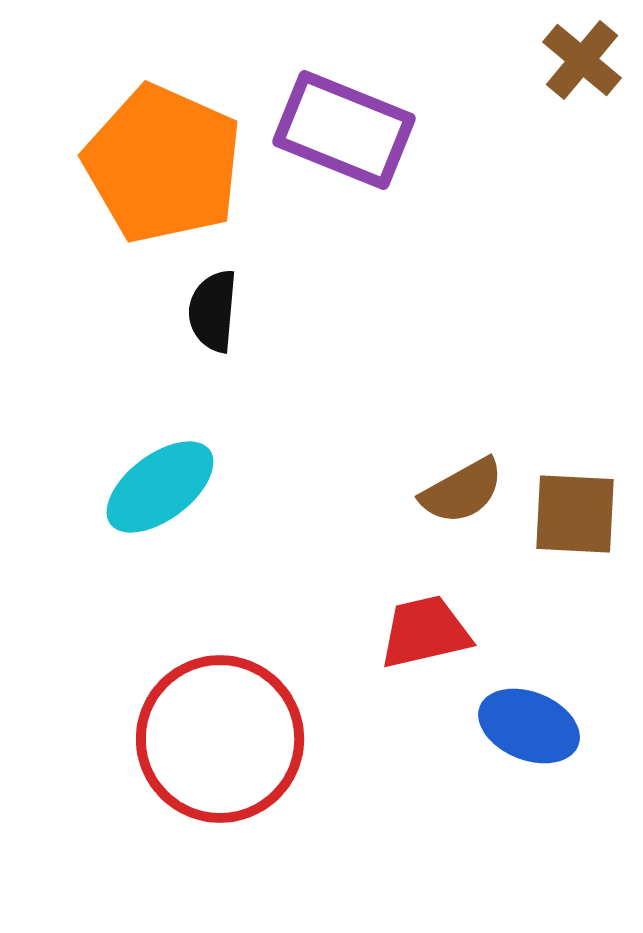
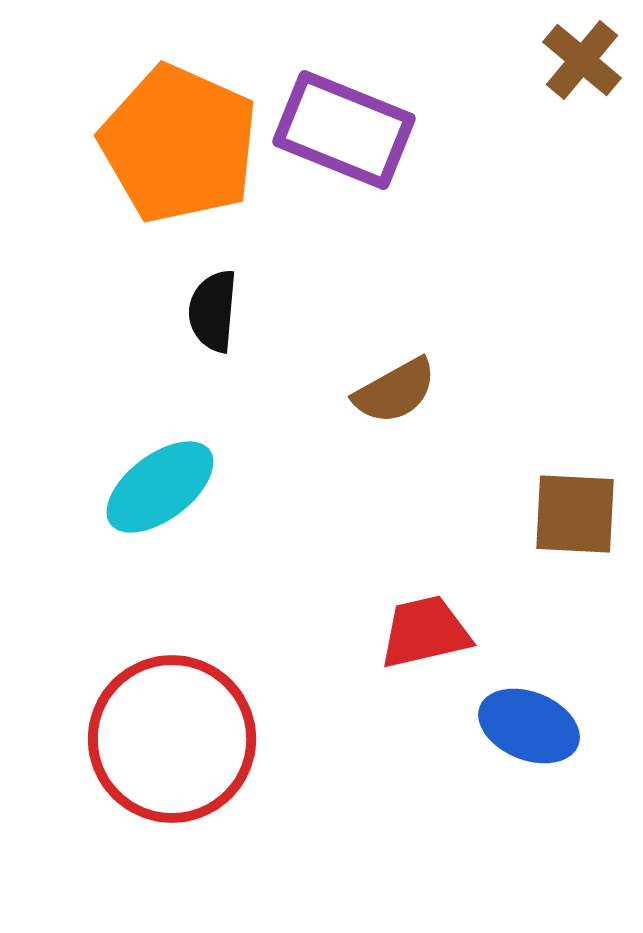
orange pentagon: moved 16 px right, 20 px up
brown semicircle: moved 67 px left, 100 px up
red circle: moved 48 px left
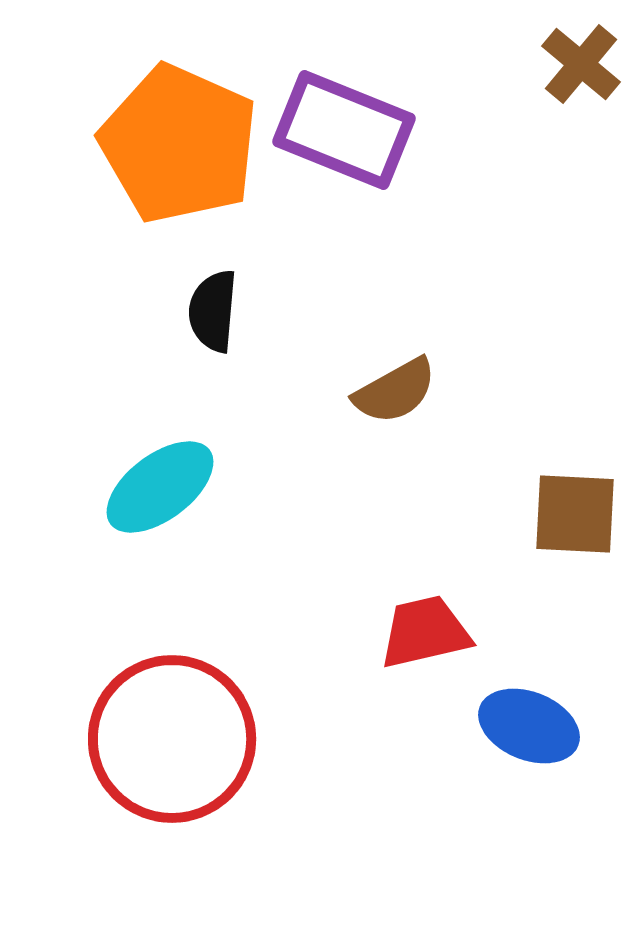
brown cross: moved 1 px left, 4 px down
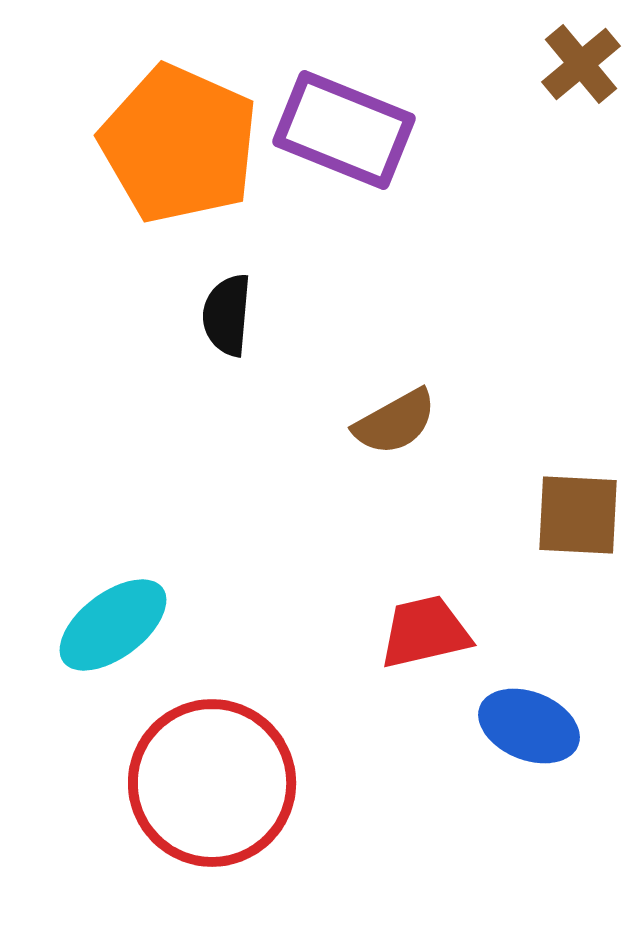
brown cross: rotated 10 degrees clockwise
black semicircle: moved 14 px right, 4 px down
brown semicircle: moved 31 px down
cyan ellipse: moved 47 px left, 138 px down
brown square: moved 3 px right, 1 px down
red circle: moved 40 px right, 44 px down
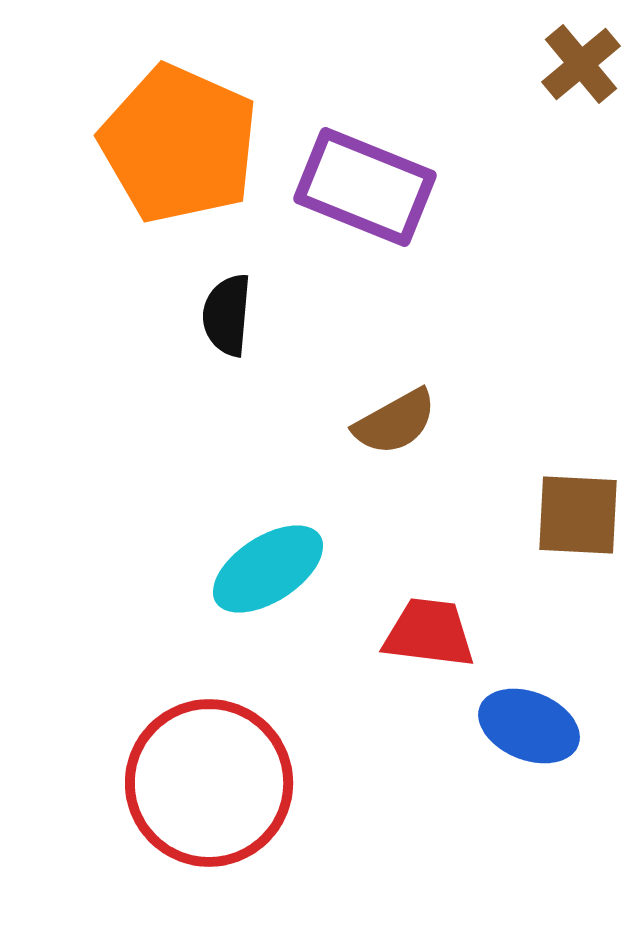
purple rectangle: moved 21 px right, 57 px down
cyan ellipse: moved 155 px right, 56 px up; rotated 4 degrees clockwise
red trapezoid: moved 4 px right, 1 px down; rotated 20 degrees clockwise
red circle: moved 3 px left
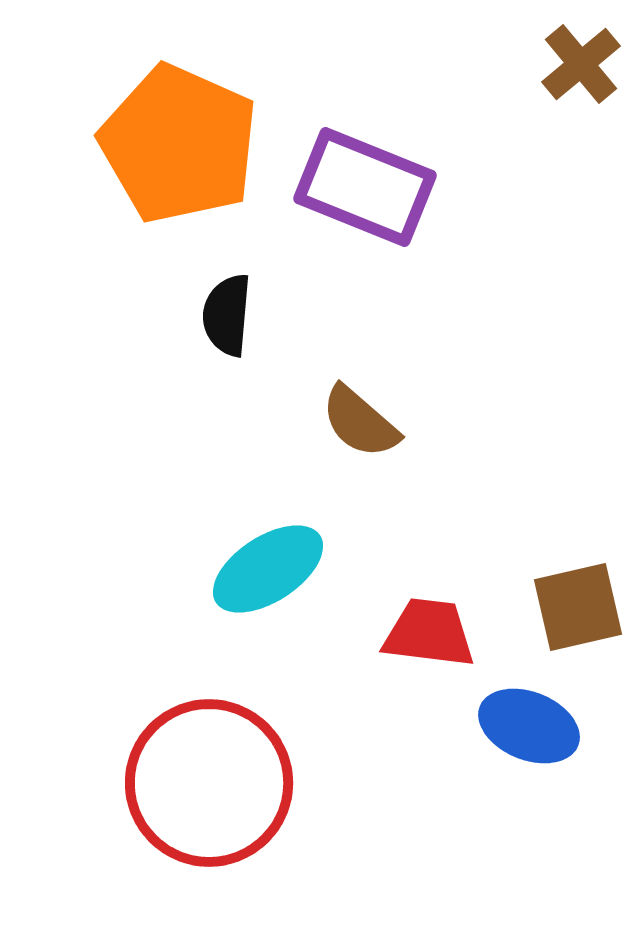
brown semicircle: moved 35 px left; rotated 70 degrees clockwise
brown square: moved 92 px down; rotated 16 degrees counterclockwise
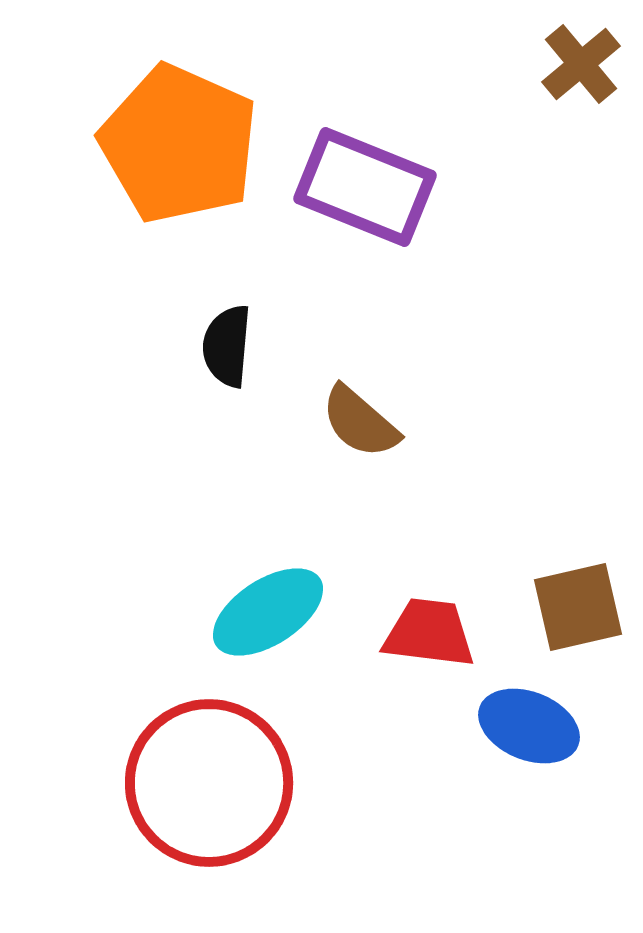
black semicircle: moved 31 px down
cyan ellipse: moved 43 px down
